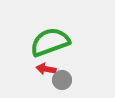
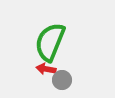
green semicircle: rotated 48 degrees counterclockwise
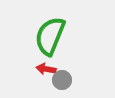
green semicircle: moved 6 px up
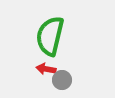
green semicircle: rotated 9 degrees counterclockwise
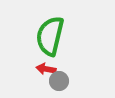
gray circle: moved 3 px left, 1 px down
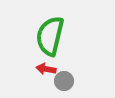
gray circle: moved 5 px right
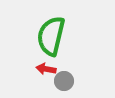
green semicircle: moved 1 px right
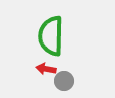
green semicircle: rotated 12 degrees counterclockwise
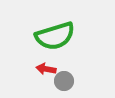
green semicircle: moved 4 px right; rotated 108 degrees counterclockwise
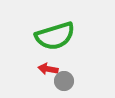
red arrow: moved 2 px right
